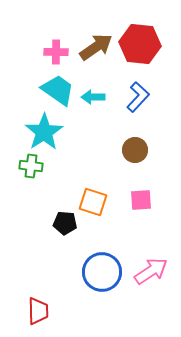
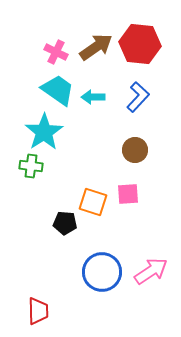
pink cross: rotated 25 degrees clockwise
pink square: moved 13 px left, 6 px up
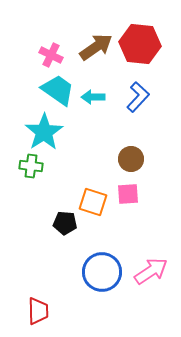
pink cross: moved 5 px left, 3 px down
brown circle: moved 4 px left, 9 px down
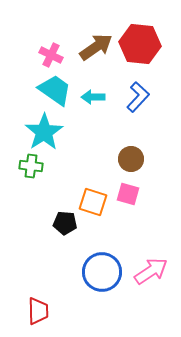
cyan trapezoid: moved 3 px left
pink square: rotated 20 degrees clockwise
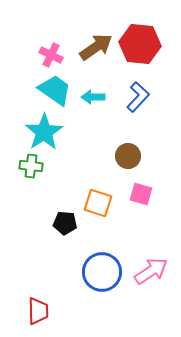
brown circle: moved 3 px left, 3 px up
pink square: moved 13 px right
orange square: moved 5 px right, 1 px down
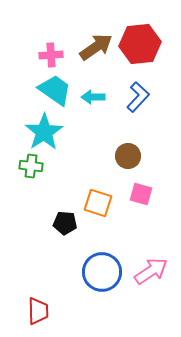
red hexagon: rotated 12 degrees counterclockwise
pink cross: rotated 30 degrees counterclockwise
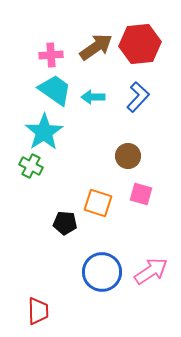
green cross: rotated 20 degrees clockwise
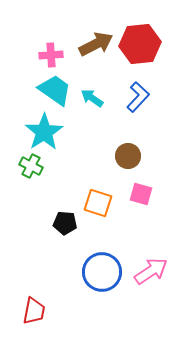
brown arrow: moved 3 px up; rotated 8 degrees clockwise
cyan arrow: moved 1 px left, 1 px down; rotated 35 degrees clockwise
red trapezoid: moved 4 px left; rotated 12 degrees clockwise
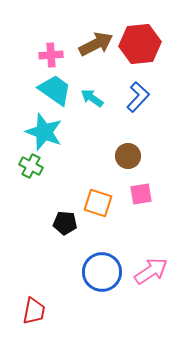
cyan star: rotated 18 degrees counterclockwise
pink square: rotated 25 degrees counterclockwise
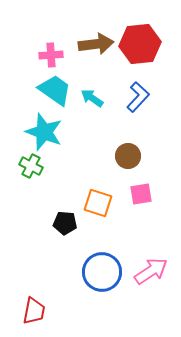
brown arrow: rotated 20 degrees clockwise
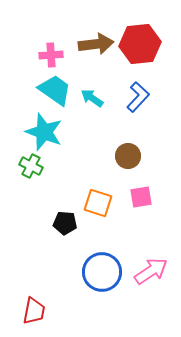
pink square: moved 3 px down
